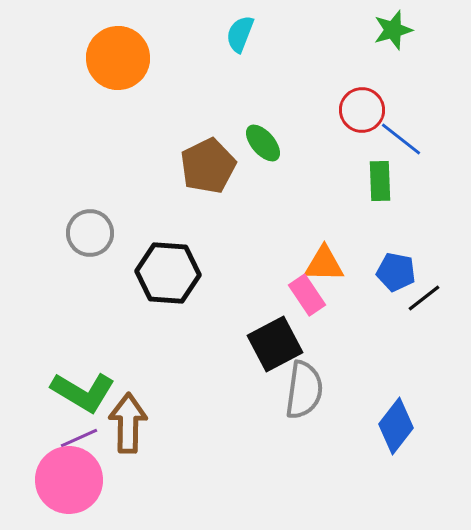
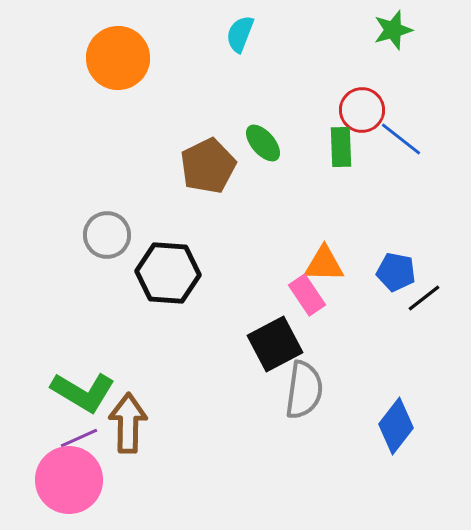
green rectangle: moved 39 px left, 34 px up
gray circle: moved 17 px right, 2 px down
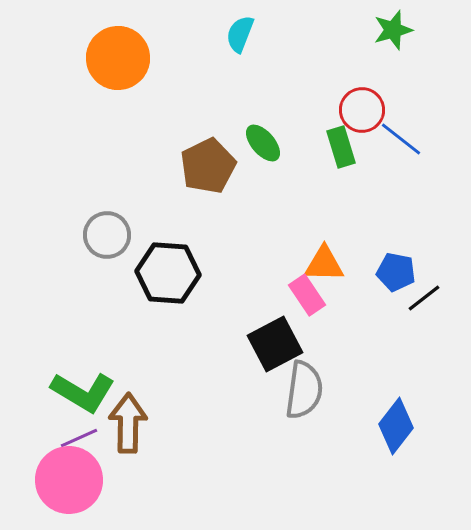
green rectangle: rotated 15 degrees counterclockwise
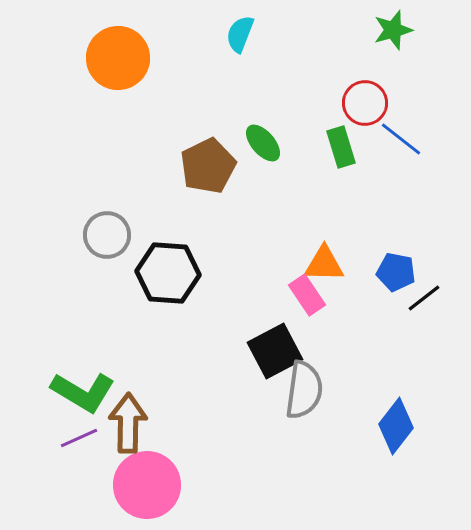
red circle: moved 3 px right, 7 px up
black square: moved 7 px down
pink circle: moved 78 px right, 5 px down
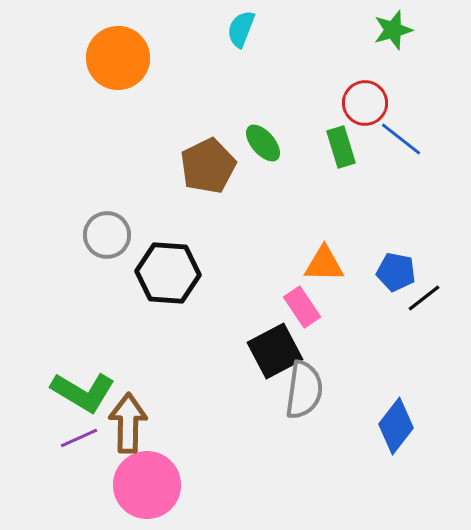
cyan semicircle: moved 1 px right, 5 px up
pink rectangle: moved 5 px left, 12 px down
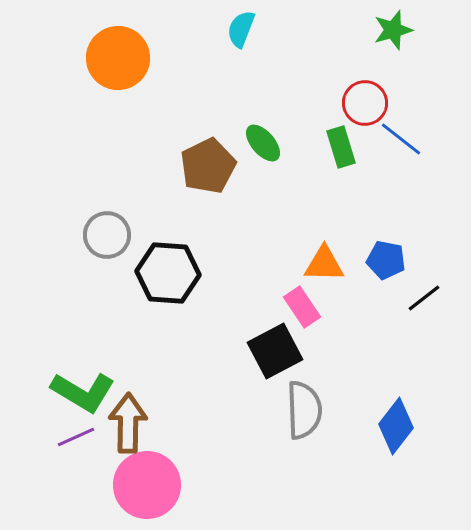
blue pentagon: moved 10 px left, 12 px up
gray semicircle: moved 20 px down; rotated 10 degrees counterclockwise
purple line: moved 3 px left, 1 px up
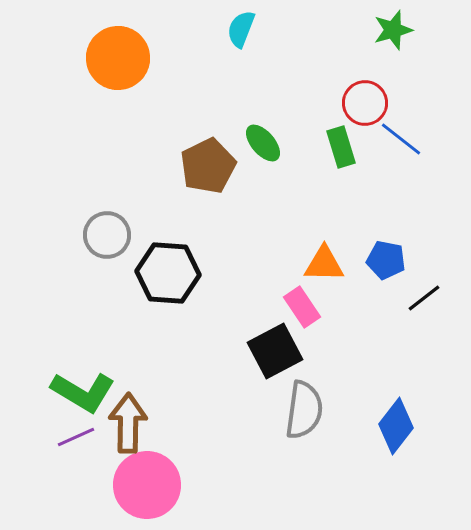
gray semicircle: rotated 10 degrees clockwise
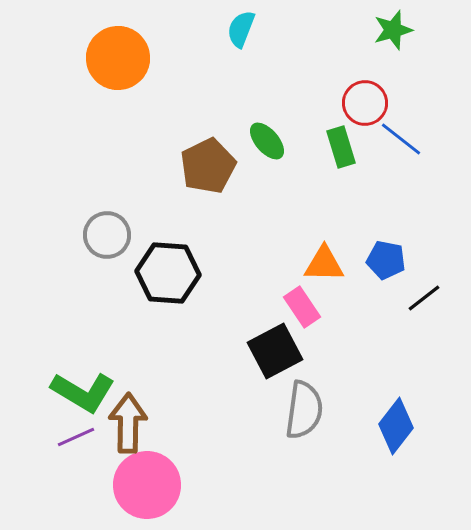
green ellipse: moved 4 px right, 2 px up
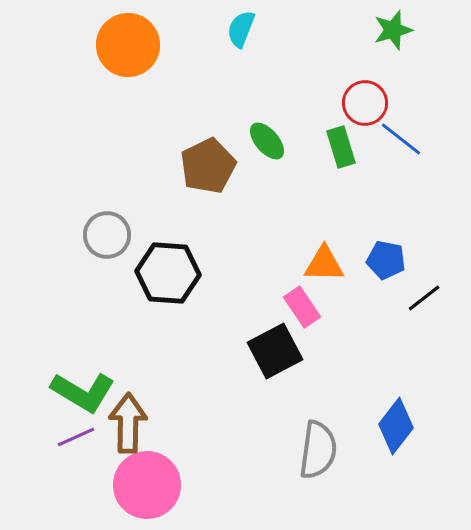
orange circle: moved 10 px right, 13 px up
gray semicircle: moved 14 px right, 40 px down
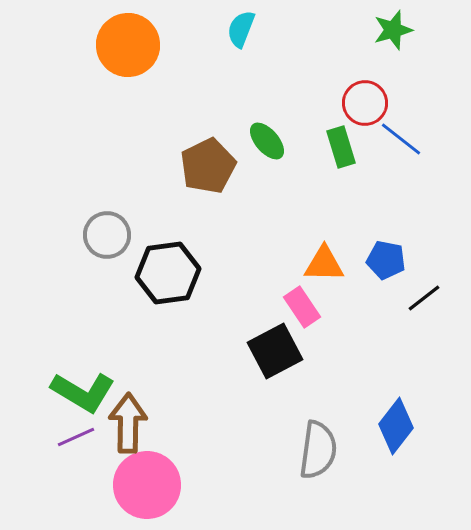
black hexagon: rotated 12 degrees counterclockwise
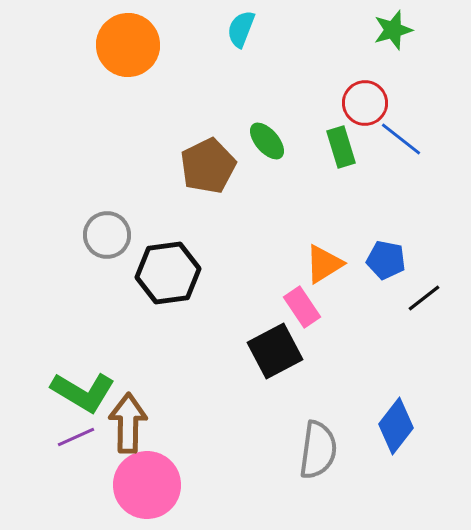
orange triangle: rotated 33 degrees counterclockwise
